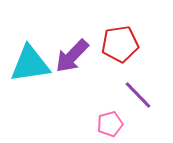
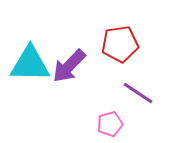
purple arrow: moved 3 px left, 10 px down
cyan triangle: rotated 9 degrees clockwise
purple line: moved 2 px up; rotated 12 degrees counterclockwise
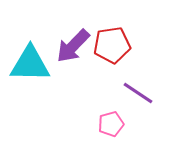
red pentagon: moved 8 px left, 1 px down
purple arrow: moved 4 px right, 20 px up
pink pentagon: moved 1 px right
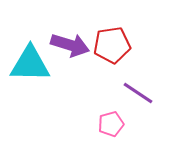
purple arrow: moved 3 px left, 1 px up; rotated 117 degrees counterclockwise
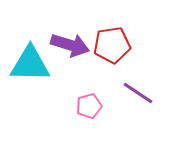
pink pentagon: moved 22 px left, 18 px up
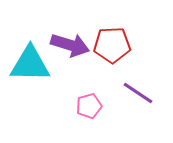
red pentagon: rotated 6 degrees clockwise
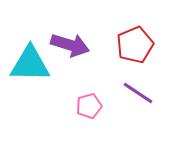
red pentagon: moved 23 px right; rotated 21 degrees counterclockwise
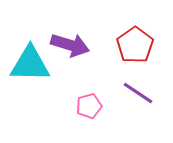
red pentagon: rotated 12 degrees counterclockwise
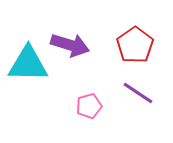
cyan triangle: moved 2 px left
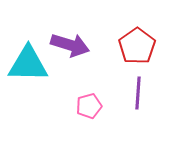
red pentagon: moved 2 px right, 1 px down
purple line: rotated 60 degrees clockwise
